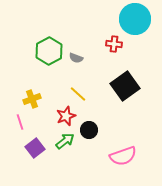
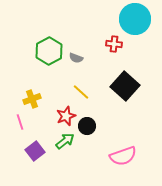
black square: rotated 12 degrees counterclockwise
yellow line: moved 3 px right, 2 px up
black circle: moved 2 px left, 4 px up
purple square: moved 3 px down
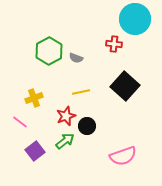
yellow line: rotated 54 degrees counterclockwise
yellow cross: moved 2 px right, 1 px up
pink line: rotated 35 degrees counterclockwise
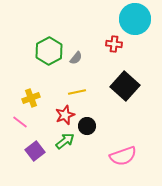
gray semicircle: rotated 72 degrees counterclockwise
yellow line: moved 4 px left
yellow cross: moved 3 px left
red star: moved 1 px left, 1 px up
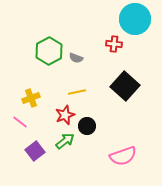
gray semicircle: rotated 72 degrees clockwise
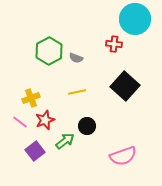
red star: moved 20 px left, 5 px down
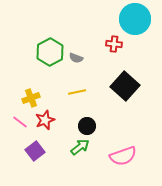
green hexagon: moved 1 px right, 1 px down
green arrow: moved 15 px right, 6 px down
